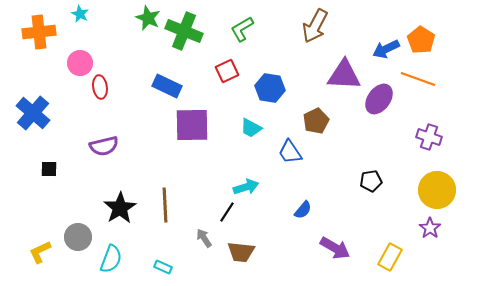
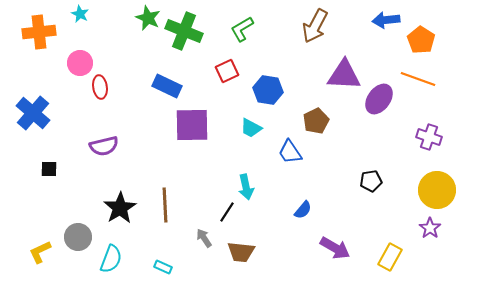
blue arrow: moved 29 px up; rotated 20 degrees clockwise
blue hexagon: moved 2 px left, 2 px down
cyan arrow: rotated 95 degrees clockwise
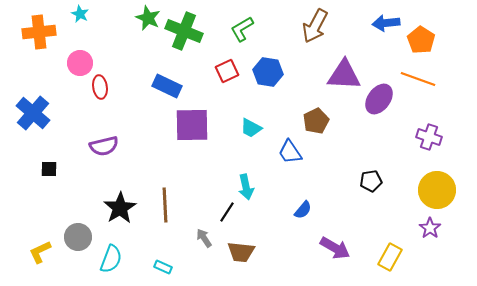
blue arrow: moved 3 px down
blue hexagon: moved 18 px up
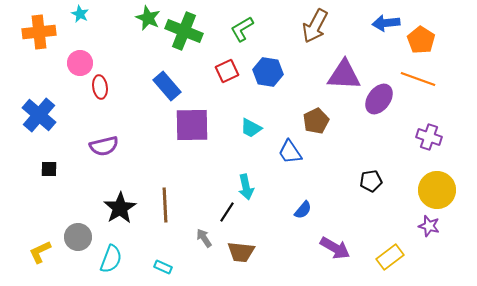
blue rectangle: rotated 24 degrees clockwise
blue cross: moved 6 px right, 2 px down
purple star: moved 1 px left, 2 px up; rotated 20 degrees counterclockwise
yellow rectangle: rotated 24 degrees clockwise
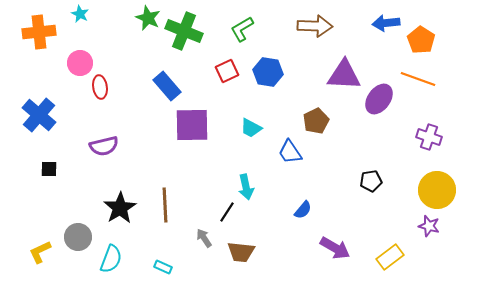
brown arrow: rotated 116 degrees counterclockwise
